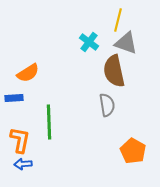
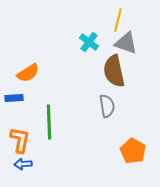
gray semicircle: moved 1 px down
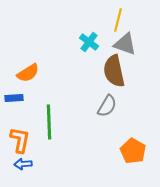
gray triangle: moved 1 px left, 1 px down
gray semicircle: rotated 40 degrees clockwise
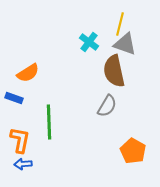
yellow line: moved 2 px right, 4 px down
blue rectangle: rotated 24 degrees clockwise
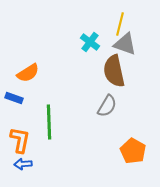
cyan cross: moved 1 px right
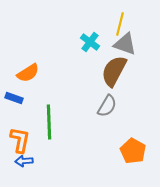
brown semicircle: rotated 40 degrees clockwise
blue arrow: moved 1 px right, 3 px up
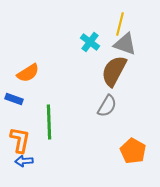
blue rectangle: moved 1 px down
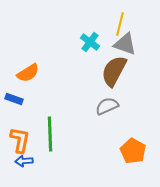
gray semicircle: rotated 145 degrees counterclockwise
green line: moved 1 px right, 12 px down
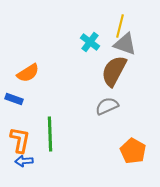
yellow line: moved 2 px down
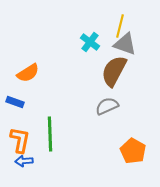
blue rectangle: moved 1 px right, 3 px down
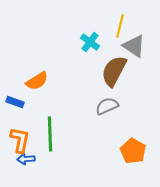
gray triangle: moved 9 px right, 2 px down; rotated 15 degrees clockwise
orange semicircle: moved 9 px right, 8 px down
blue arrow: moved 2 px right, 2 px up
